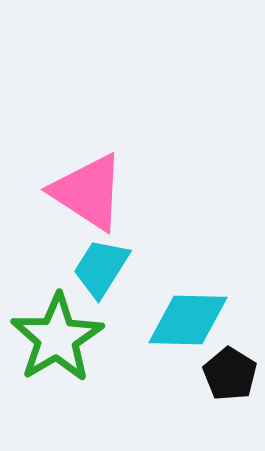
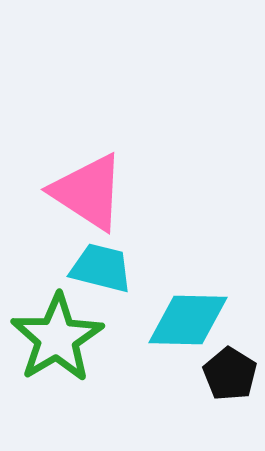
cyan trapezoid: rotated 72 degrees clockwise
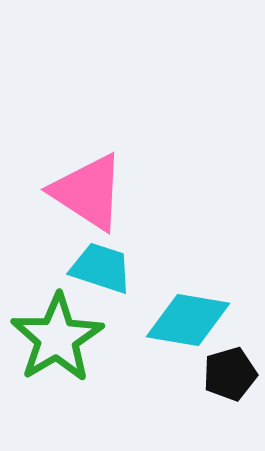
cyan trapezoid: rotated 4 degrees clockwise
cyan diamond: rotated 8 degrees clockwise
black pentagon: rotated 24 degrees clockwise
